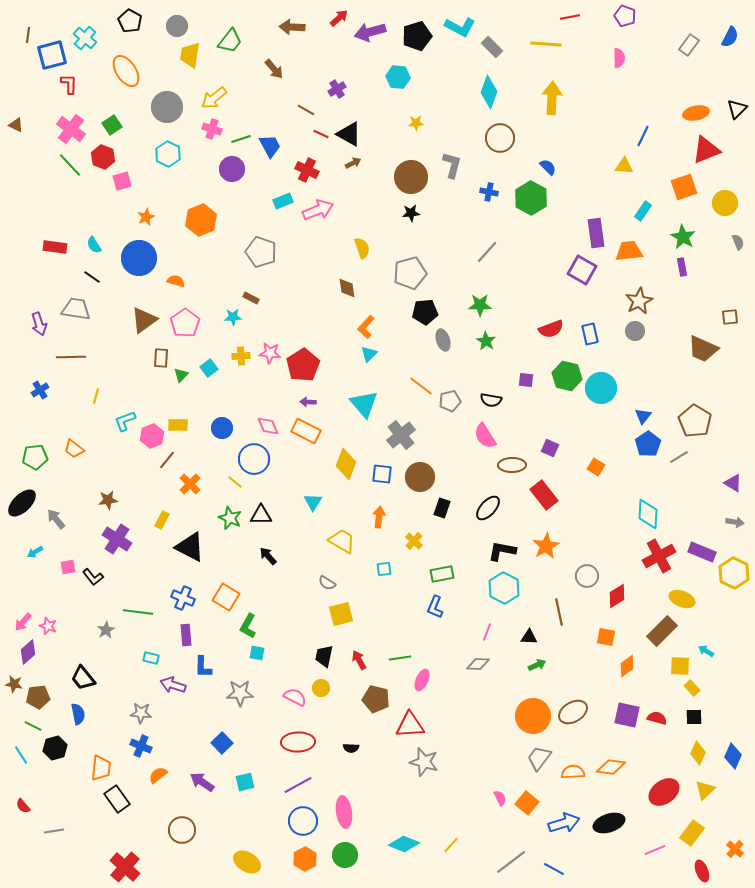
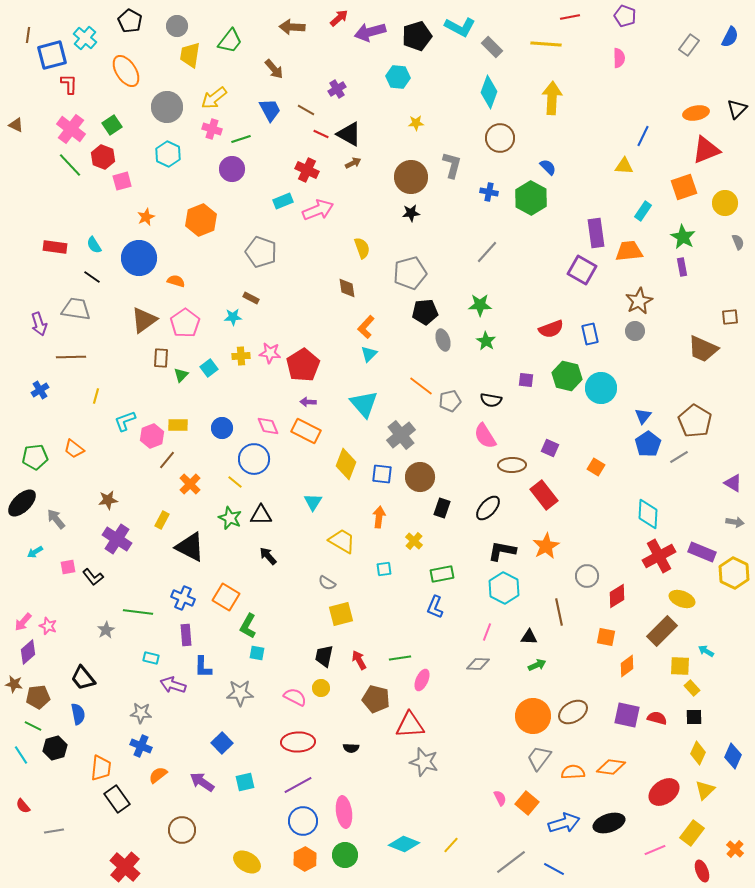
blue trapezoid at (270, 146): moved 36 px up
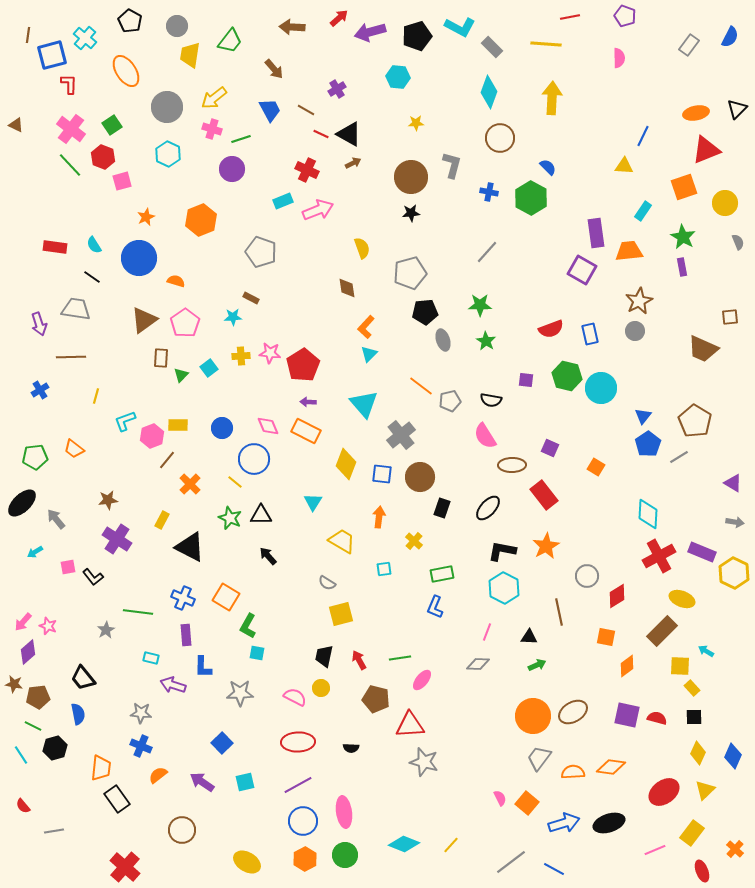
pink ellipse at (422, 680): rotated 15 degrees clockwise
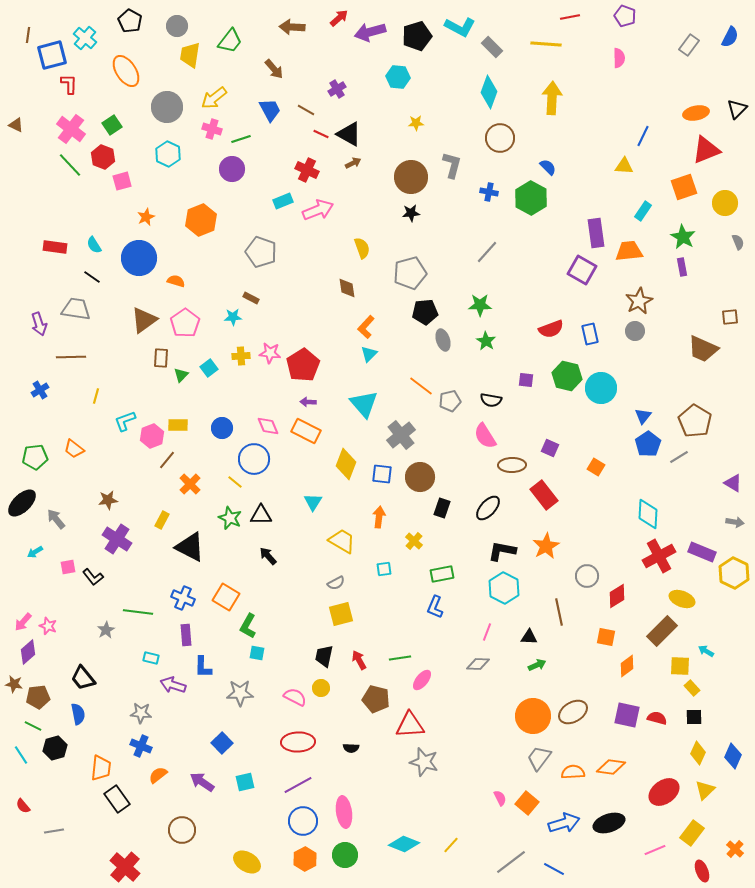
gray semicircle at (327, 583): moved 9 px right; rotated 60 degrees counterclockwise
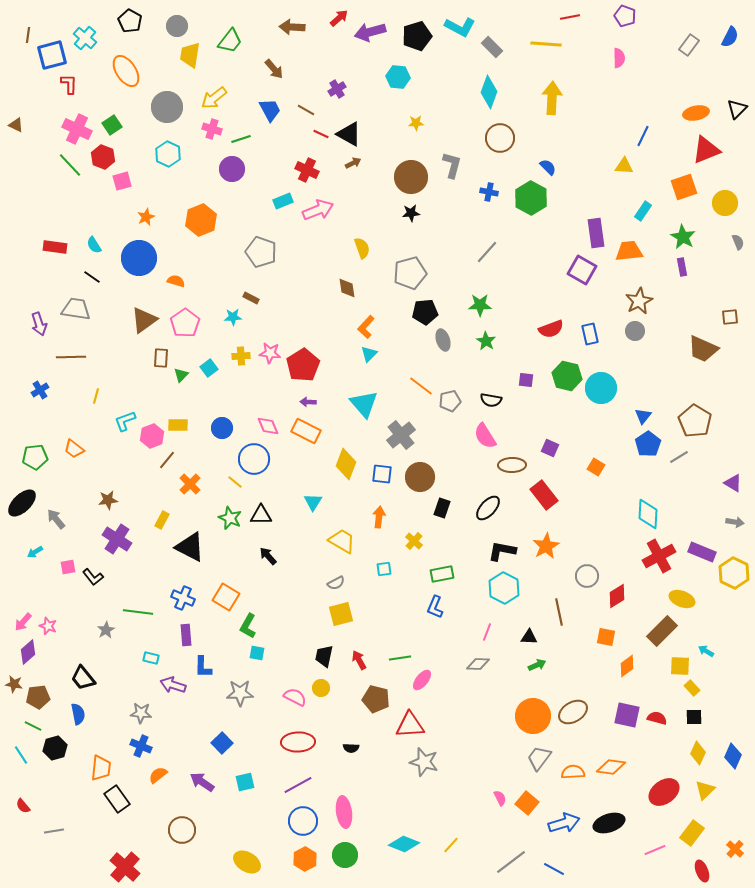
pink cross at (71, 129): moved 6 px right; rotated 12 degrees counterclockwise
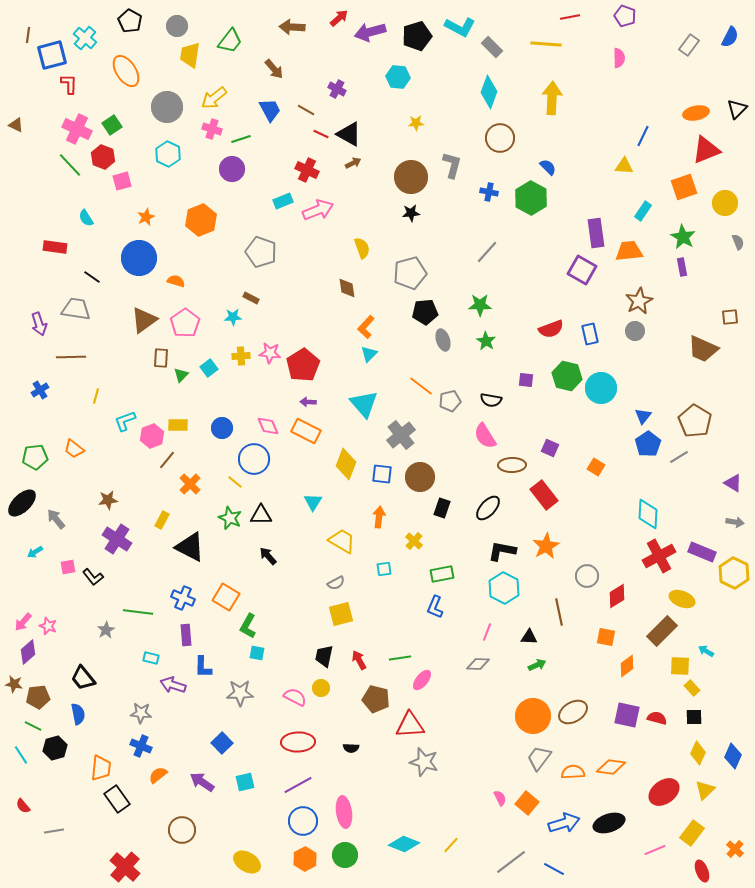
purple cross at (337, 89): rotated 30 degrees counterclockwise
cyan semicircle at (94, 245): moved 8 px left, 27 px up
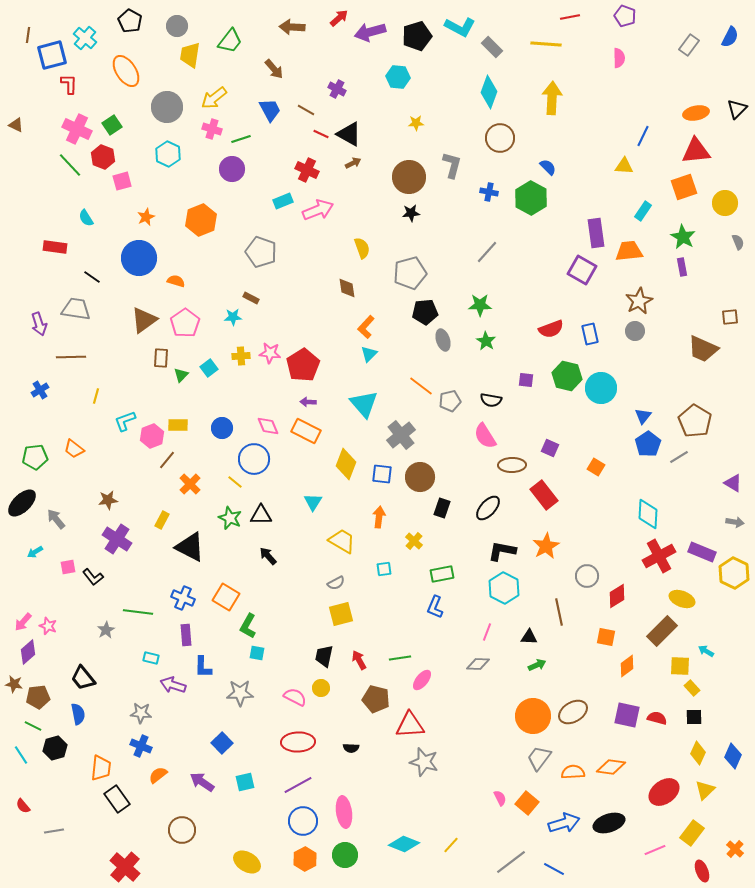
red triangle at (706, 150): moved 10 px left, 1 px down; rotated 16 degrees clockwise
brown circle at (411, 177): moved 2 px left
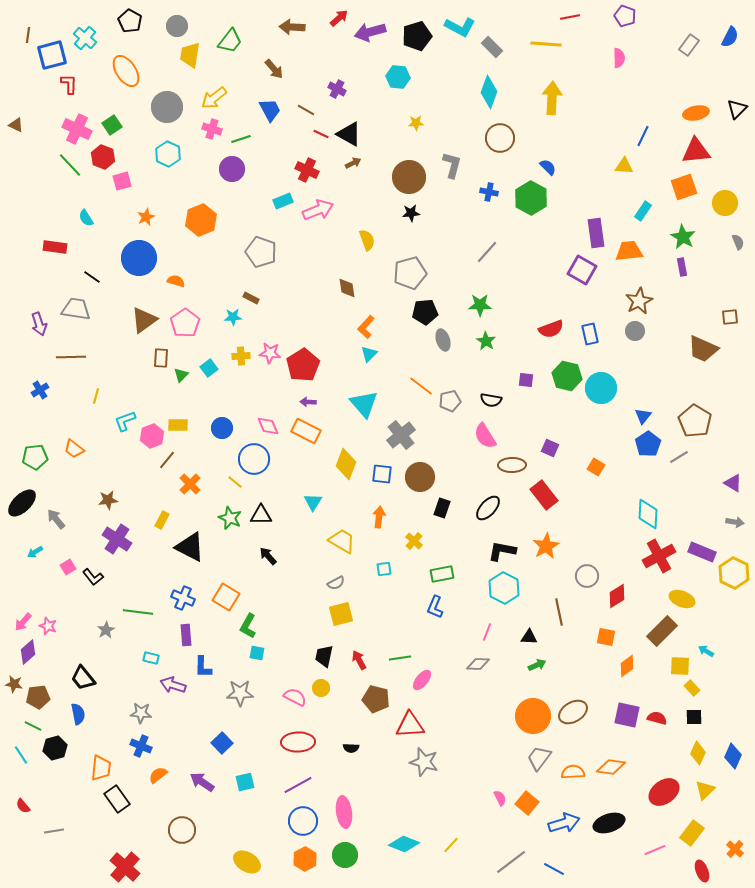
yellow semicircle at (362, 248): moved 5 px right, 8 px up
pink square at (68, 567): rotated 21 degrees counterclockwise
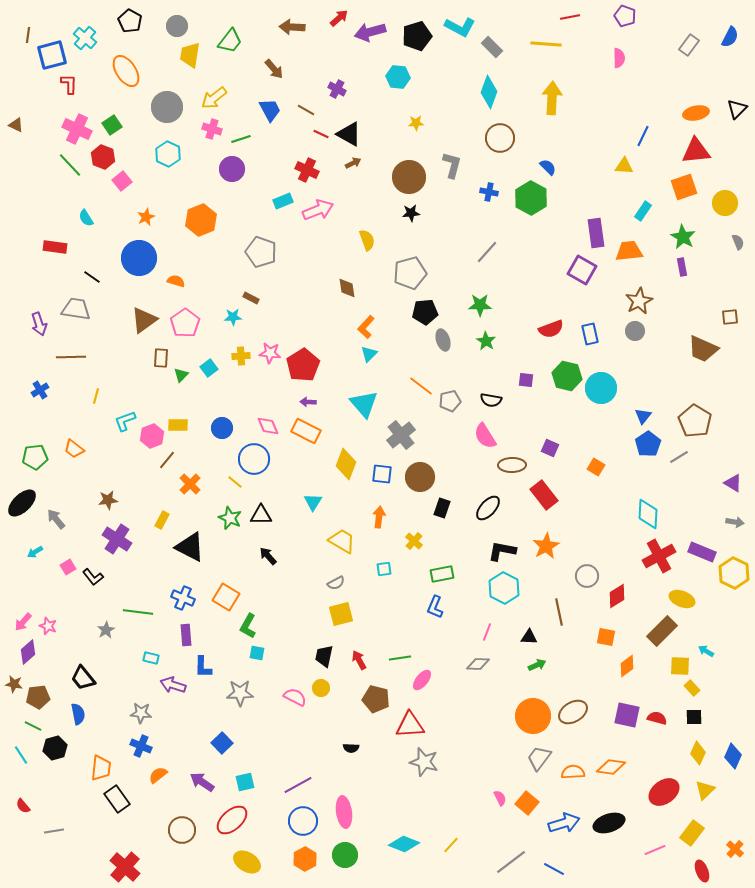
pink square at (122, 181): rotated 24 degrees counterclockwise
red ellipse at (298, 742): moved 66 px left, 78 px down; rotated 40 degrees counterclockwise
